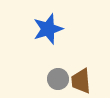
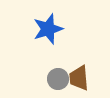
brown trapezoid: moved 2 px left, 3 px up
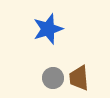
gray circle: moved 5 px left, 1 px up
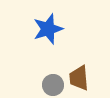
gray circle: moved 7 px down
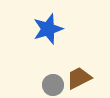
brown trapezoid: rotated 68 degrees clockwise
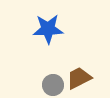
blue star: rotated 16 degrees clockwise
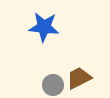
blue star: moved 4 px left, 2 px up; rotated 8 degrees clockwise
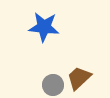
brown trapezoid: rotated 16 degrees counterclockwise
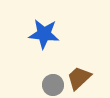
blue star: moved 7 px down
